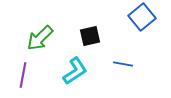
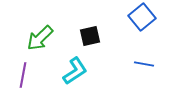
blue line: moved 21 px right
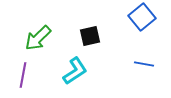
green arrow: moved 2 px left
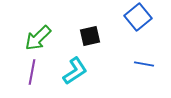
blue square: moved 4 px left
purple line: moved 9 px right, 3 px up
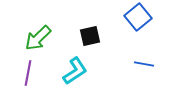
purple line: moved 4 px left, 1 px down
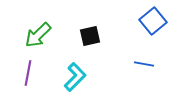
blue square: moved 15 px right, 4 px down
green arrow: moved 3 px up
cyan L-shape: moved 6 px down; rotated 12 degrees counterclockwise
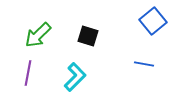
black square: moved 2 px left; rotated 30 degrees clockwise
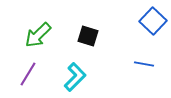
blue square: rotated 8 degrees counterclockwise
purple line: moved 1 px down; rotated 20 degrees clockwise
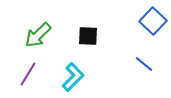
black square: rotated 15 degrees counterclockwise
blue line: rotated 30 degrees clockwise
cyan L-shape: moved 2 px left
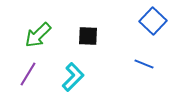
blue line: rotated 18 degrees counterclockwise
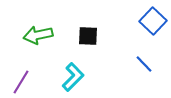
green arrow: rotated 32 degrees clockwise
blue line: rotated 24 degrees clockwise
purple line: moved 7 px left, 8 px down
